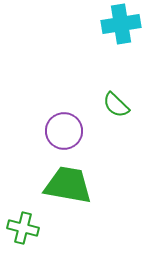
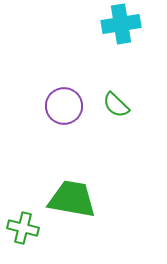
purple circle: moved 25 px up
green trapezoid: moved 4 px right, 14 px down
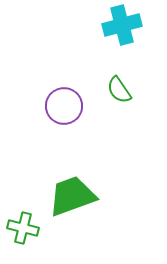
cyan cross: moved 1 px right, 1 px down; rotated 6 degrees counterclockwise
green semicircle: moved 3 px right, 15 px up; rotated 12 degrees clockwise
green trapezoid: moved 3 px up; rotated 30 degrees counterclockwise
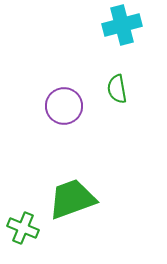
green semicircle: moved 2 px left, 1 px up; rotated 24 degrees clockwise
green trapezoid: moved 3 px down
green cross: rotated 8 degrees clockwise
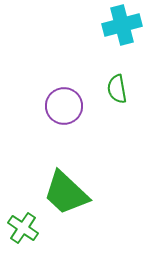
green trapezoid: moved 6 px left, 6 px up; rotated 117 degrees counterclockwise
green cross: rotated 12 degrees clockwise
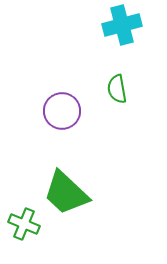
purple circle: moved 2 px left, 5 px down
green cross: moved 1 px right, 4 px up; rotated 12 degrees counterclockwise
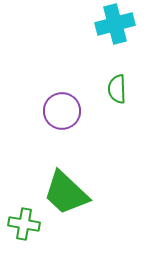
cyan cross: moved 7 px left, 1 px up
green semicircle: rotated 8 degrees clockwise
green cross: rotated 12 degrees counterclockwise
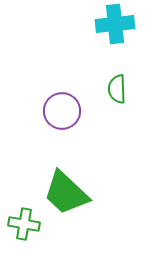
cyan cross: rotated 9 degrees clockwise
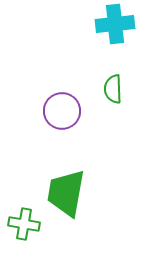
green semicircle: moved 4 px left
green trapezoid: rotated 57 degrees clockwise
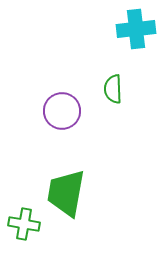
cyan cross: moved 21 px right, 5 px down
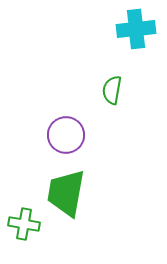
green semicircle: moved 1 px left, 1 px down; rotated 12 degrees clockwise
purple circle: moved 4 px right, 24 px down
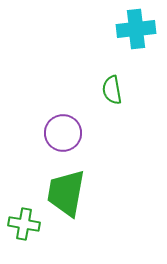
green semicircle: rotated 20 degrees counterclockwise
purple circle: moved 3 px left, 2 px up
